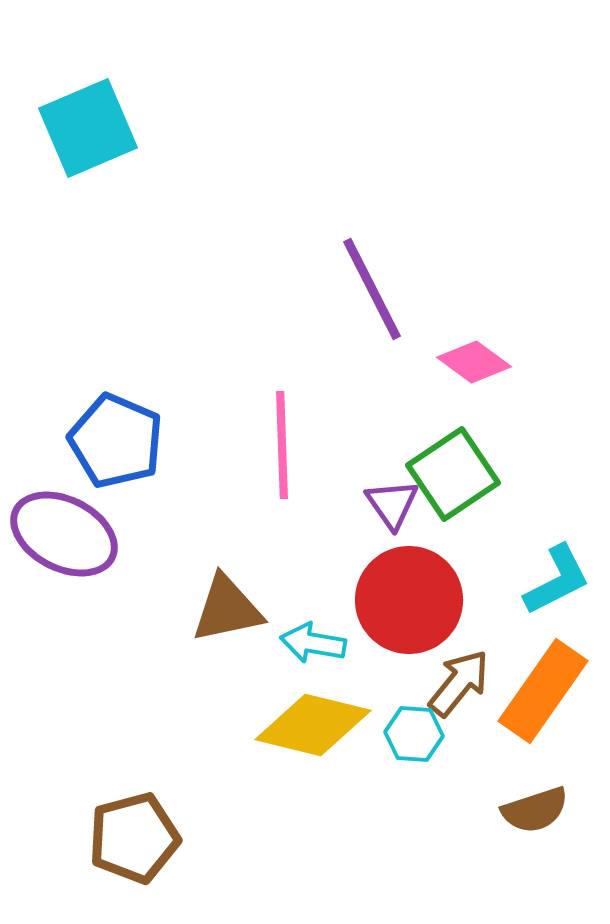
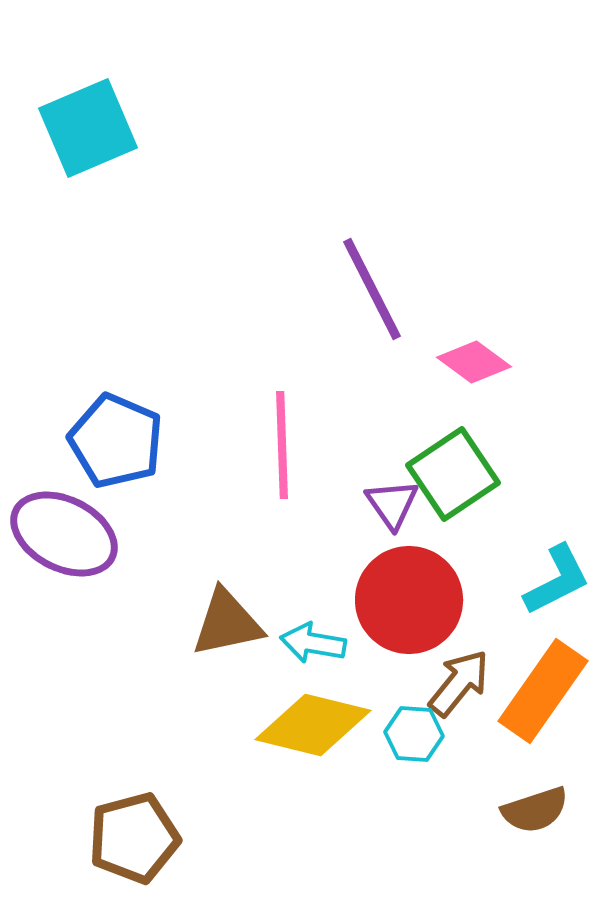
brown triangle: moved 14 px down
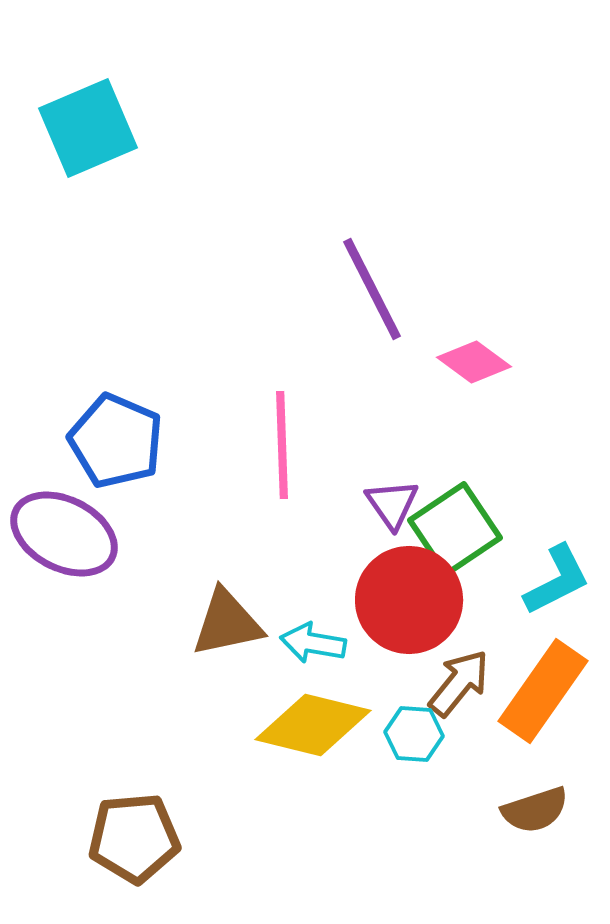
green square: moved 2 px right, 55 px down
brown pentagon: rotated 10 degrees clockwise
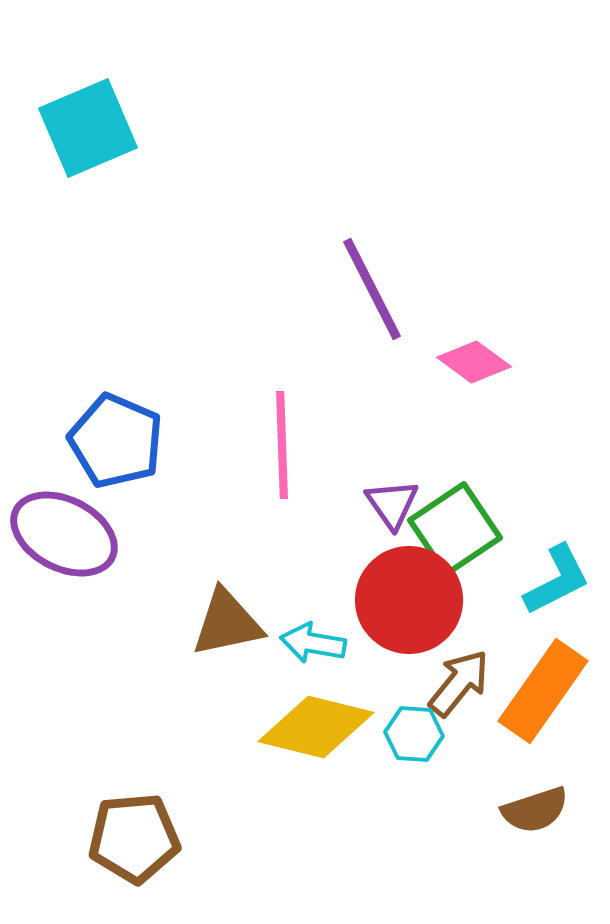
yellow diamond: moved 3 px right, 2 px down
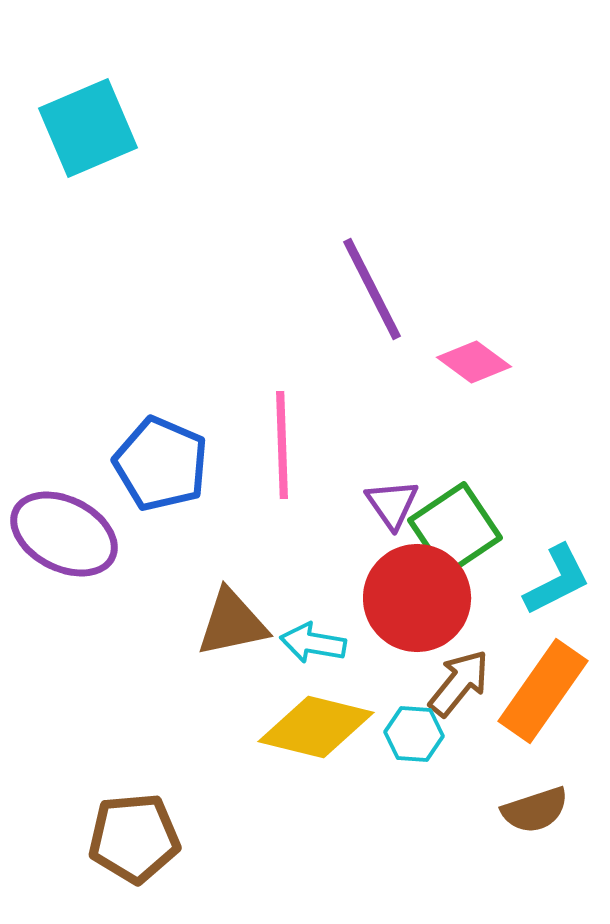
blue pentagon: moved 45 px right, 23 px down
red circle: moved 8 px right, 2 px up
brown triangle: moved 5 px right
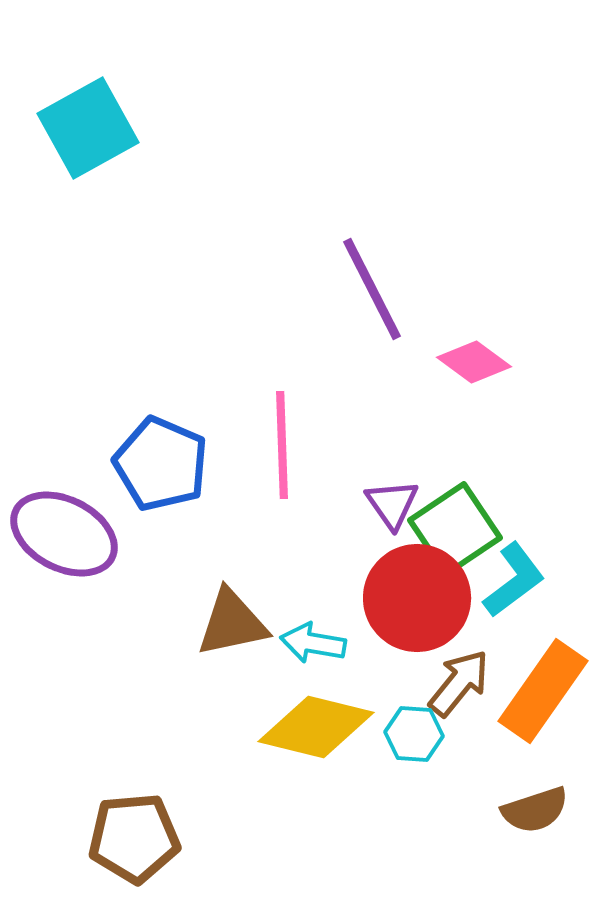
cyan square: rotated 6 degrees counterclockwise
cyan L-shape: moved 43 px left; rotated 10 degrees counterclockwise
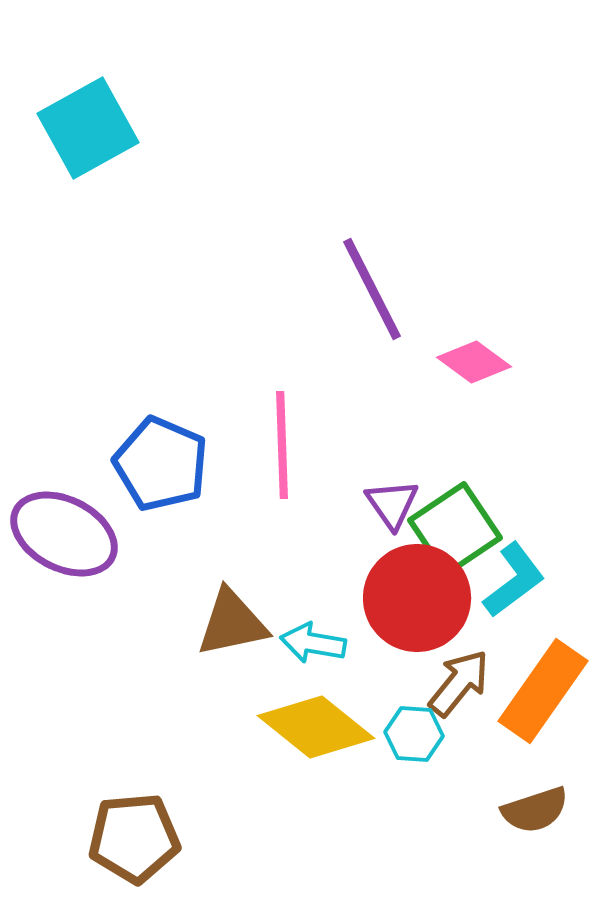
yellow diamond: rotated 25 degrees clockwise
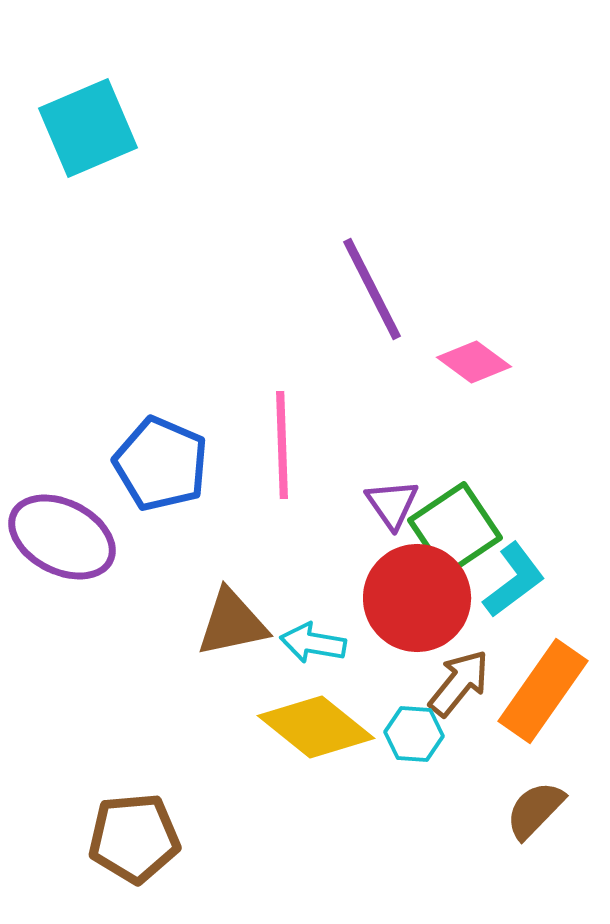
cyan square: rotated 6 degrees clockwise
purple ellipse: moved 2 px left, 3 px down
brown semicircle: rotated 152 degrees clockwise
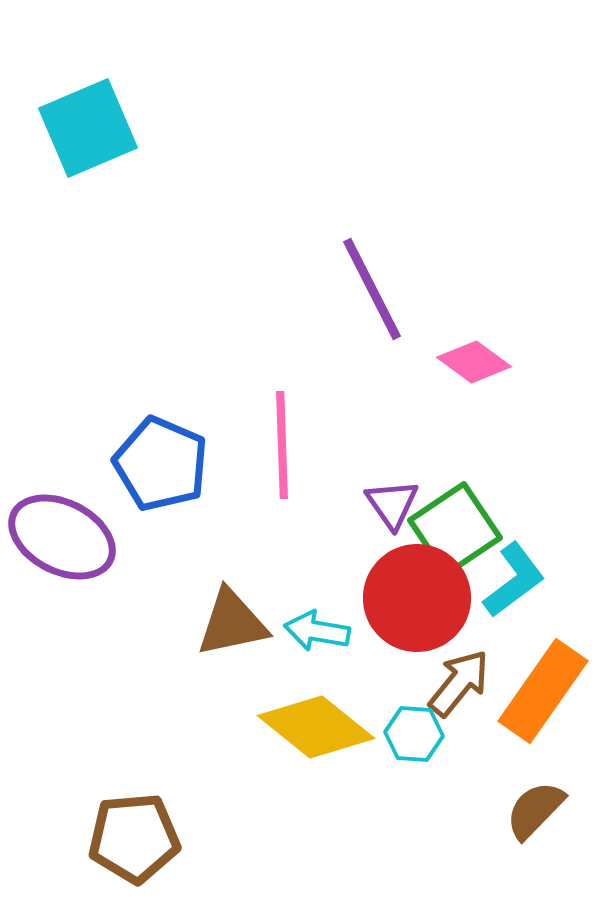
cyan arrow: moved 4 px right, 12 px up
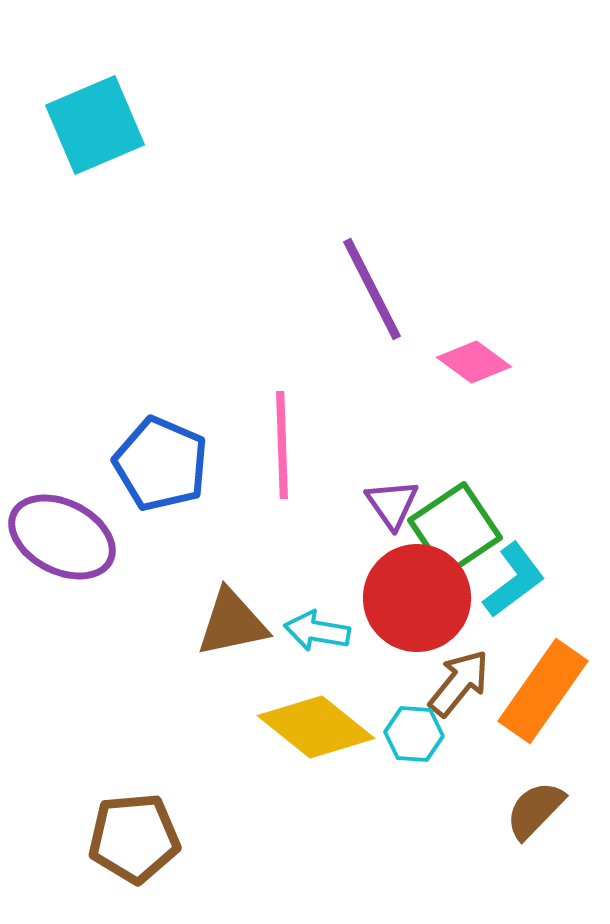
cyan square: moved 7 px right, 3 px up
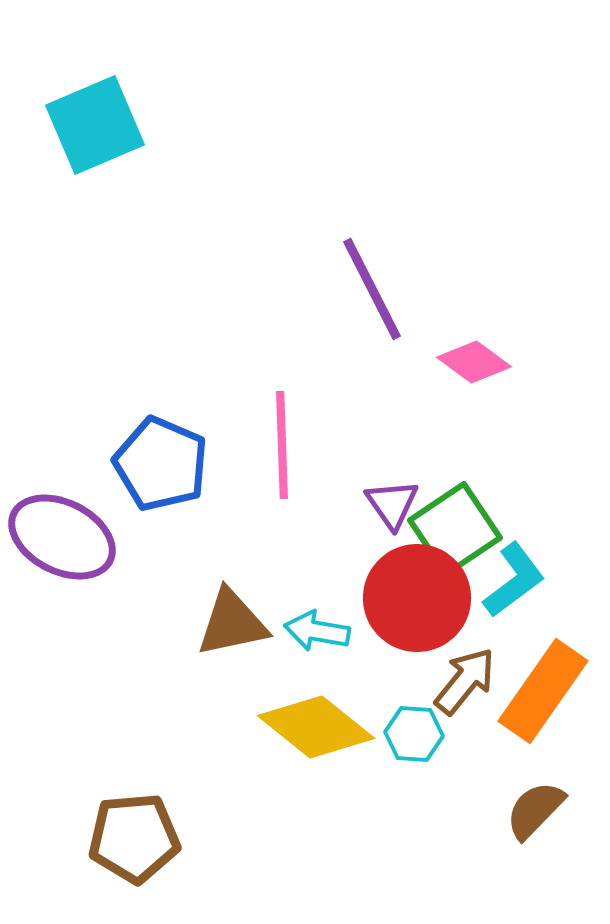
brown arrow: moved 6 px right, 2 px up
